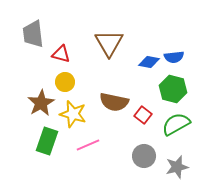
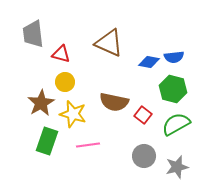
brown triangle: rotated 36 degrees counterclockwise
pink line: rotated 15 degrees clockwise
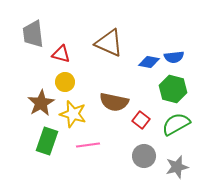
red square: moved 2 px left, 5 px down
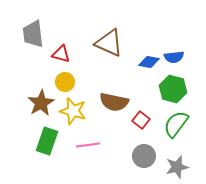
yellow star: moved 3 px up
green semicircle: rotated 24 degrees counterclockwise
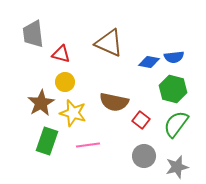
yellow star: moved 2 px down
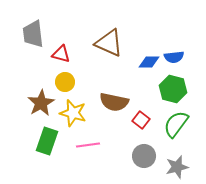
blue diamond: rotated 10 degrees counterclockwise
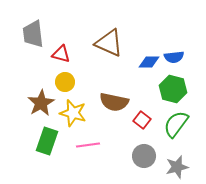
red square: moved 1 px right
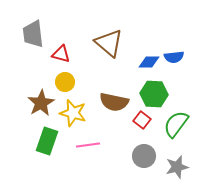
brown triangle: rotated 16 degrees clockwise
green hexagon: moved 19 px left, 5 px down; rotated 12 degrees counterclockwise
